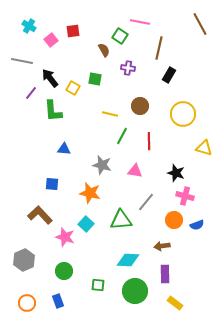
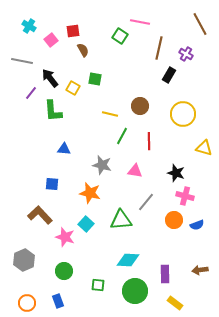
brown semicircle at (104, 50): moved 21 px left
purple cross at (128, 68): moved 58 px right, 14 px up; rotated 24 degrees clockwise
brown arrow at (162, 246): moved 38 px right, 24 px down
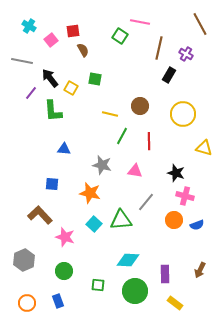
yellow square at (73, 88): moved 2 px left
cyan square at (86, 224): moved 8 px right
brown arrow at (200, 270): rotated 56 degrees counterclockwise
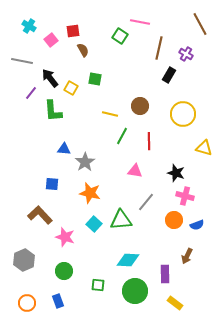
gray star at (102, 165): moved 17 px left, 3 px up; rotated 24 degrees clockwise
brown arrow at (200, 270): moved 13 px left, 14 px up
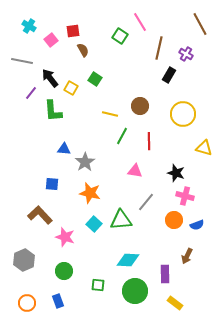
pink line at (140, 22): rotated 48 degrees clockwise
green square at (95, 79): rotated 24 degrees clockwise
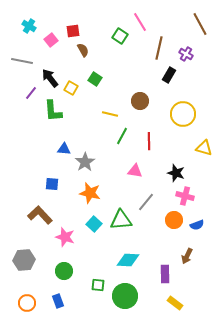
brown circle at (140, 106): moved 5 px up
gray hexagon at (24, 260): rotated 20 degrees clockwise
green circle at (135, 291): moved 10 px left, 5 px down
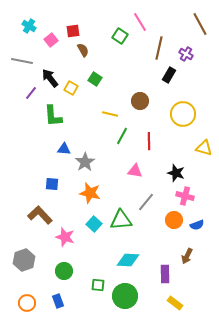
green L-shape at (53, 111): moved 5 px down
gray hexagon at (24, 260): rotated 15 degrees counterclockwise
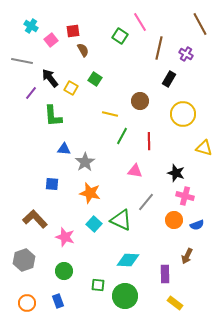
cyan cross at (29, 26): moved 2 px right
black rectangle at (169, 75): moved 4 px down
brown L-shape at (40, 215): moved 5 px left, 4 px down
green triangle at (121, 220): rotated 30 degrees clockwise
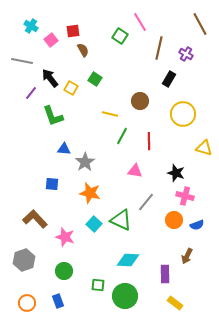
green L-shape at (53, 116): rotated 15 degrees counterclockwise
